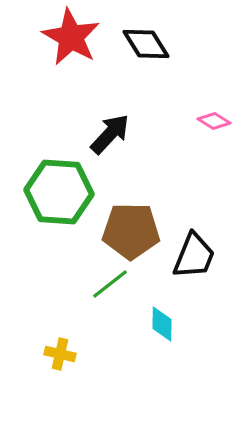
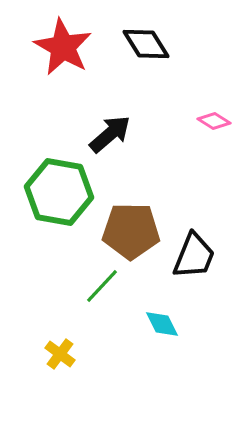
red star: moved 8 px left, 10 px down
black arrow: rotated 6 degrees clockwise
green hexagon: rotated 6 degrees clockwise
green line: moved 8 px left, 2 px down; rotated 9 degrees counterclockwise
cyan diamond: rotated 27 degrees counterclockwise
yellow cross: rotated 24 degrees clockwise
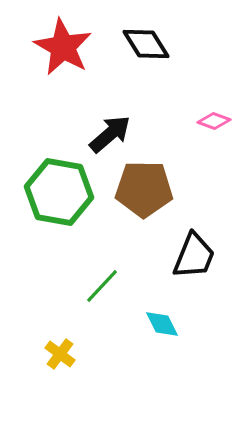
pink diamond: rotated 12 degrees counterclockwise
brown pentagon: moved 13 px right, 42 px up
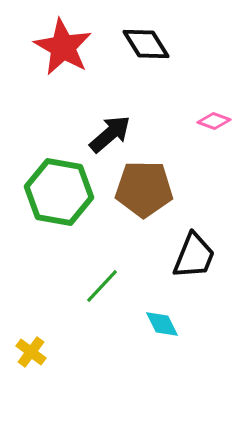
yellow cross: moved 29 px left, 2 px up
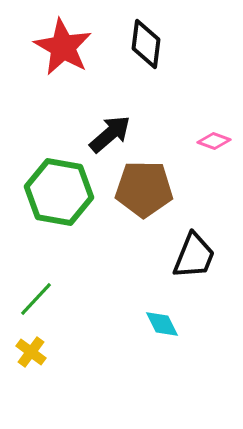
black diamond: rotated 39 degrees clockwise
pink diamond: moved 20 px down
green line: moved 66 px left, 13 px down
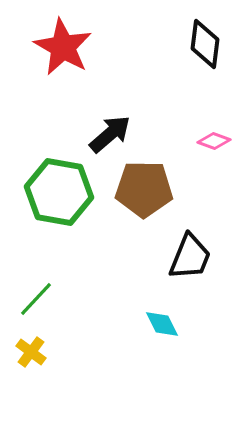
black diamond: moved 59 px right
black trapezoid: moved 4 px left, 1 px down
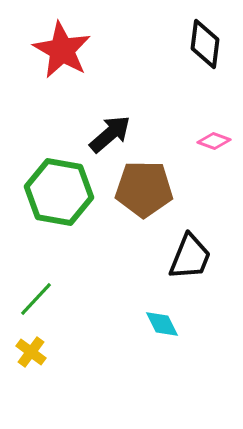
red star: moved 1 px left, 3 px down
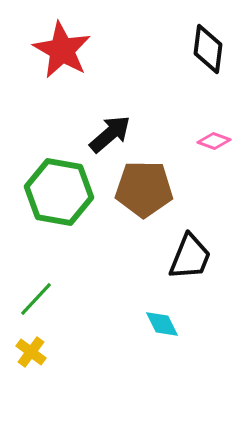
black diamond: moved 3 px right, 5 px down
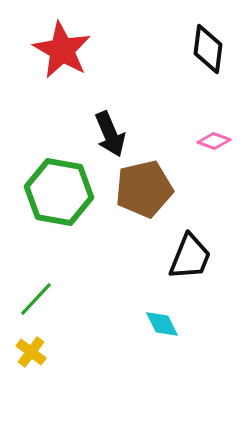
black arrow: rotated 108 degrees clockwise
brown pentagon: rotated 14 degrees counterclockwise
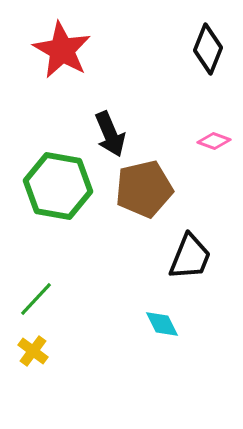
black diamond: rotated 15 degrees clockwise
green hexagon: moved 1 px left, 6 px up
yellow cross: moved 2 px right, 1 px up
